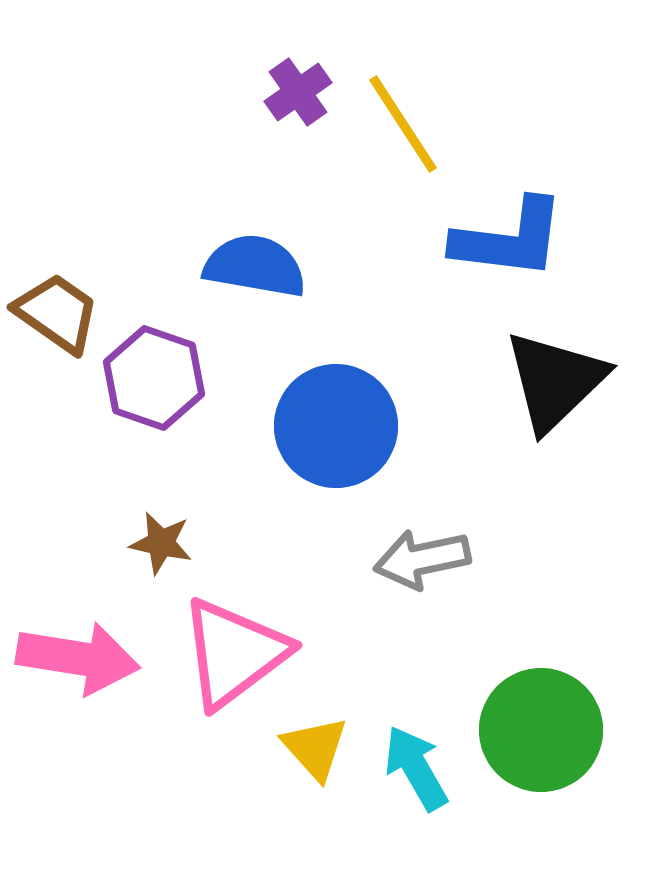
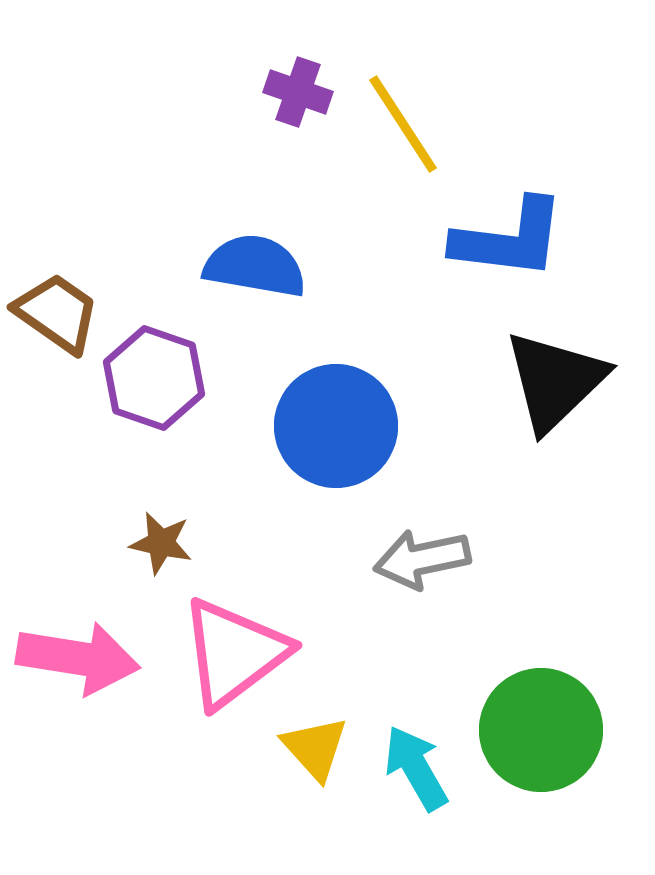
purple cross: rotated 36 degrees counterclockwise
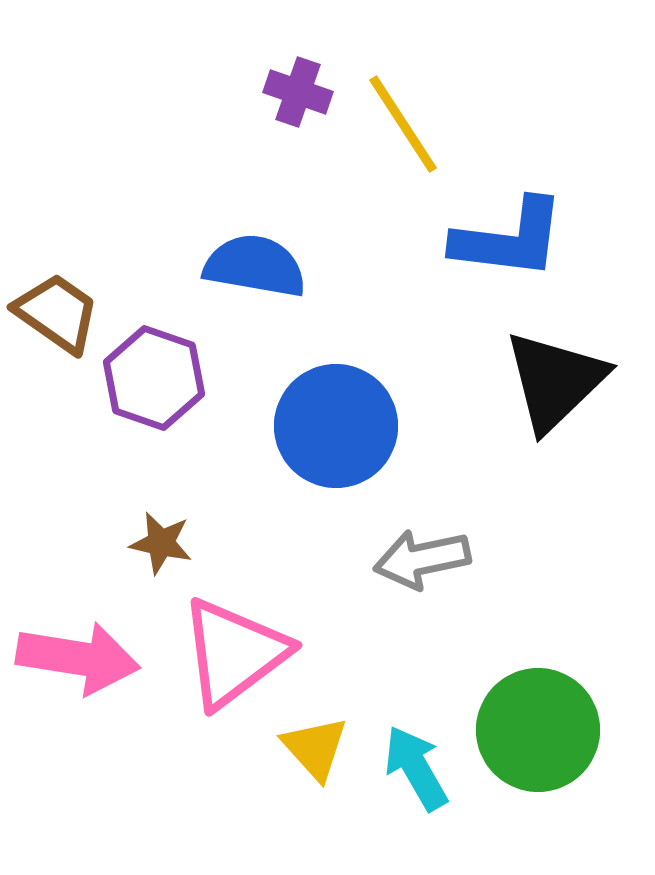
green circle: moved 3 px left
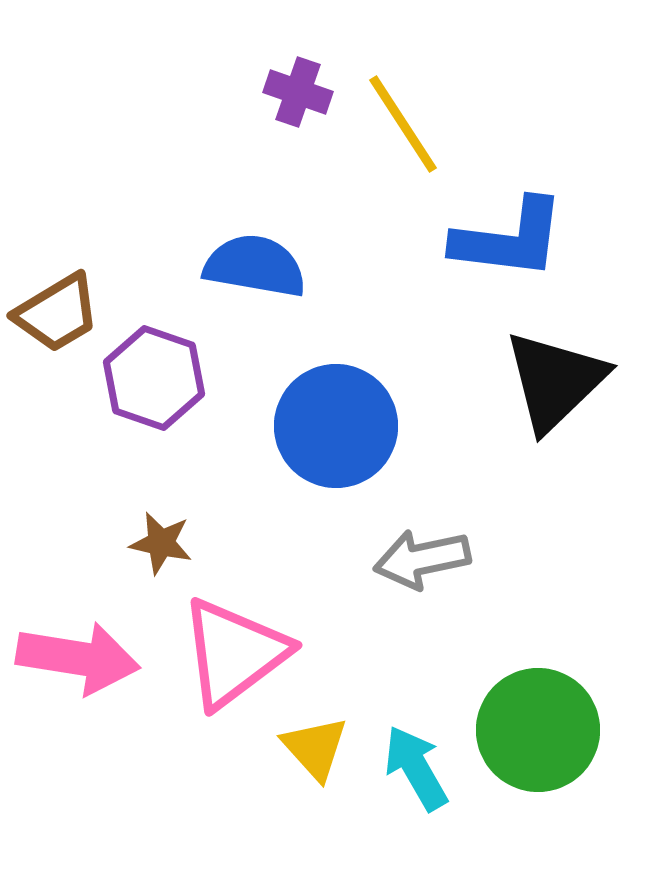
brown trapezoid: rotated 114 degrees clockwise
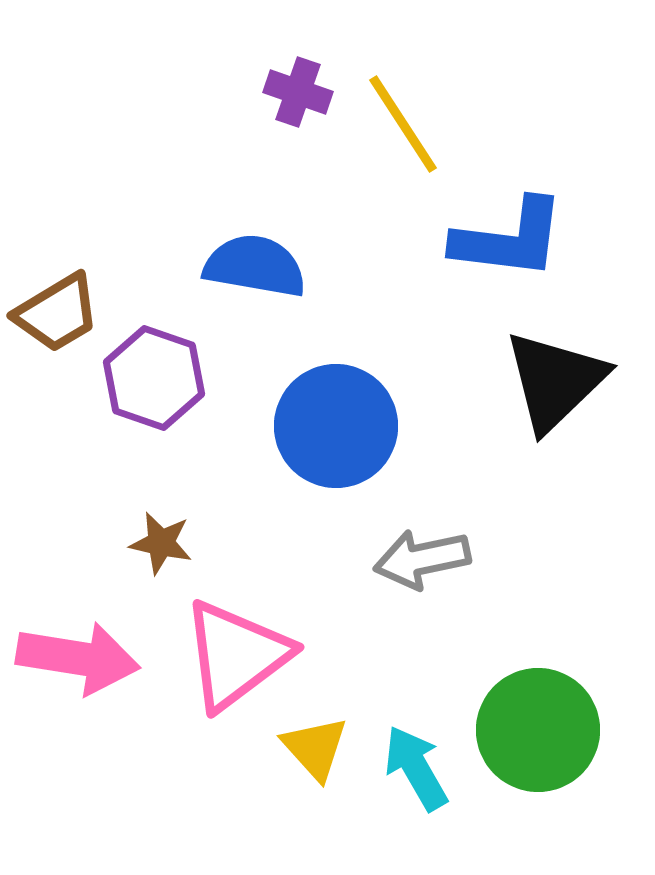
pink triangle: moved 2 px right, 2 px down
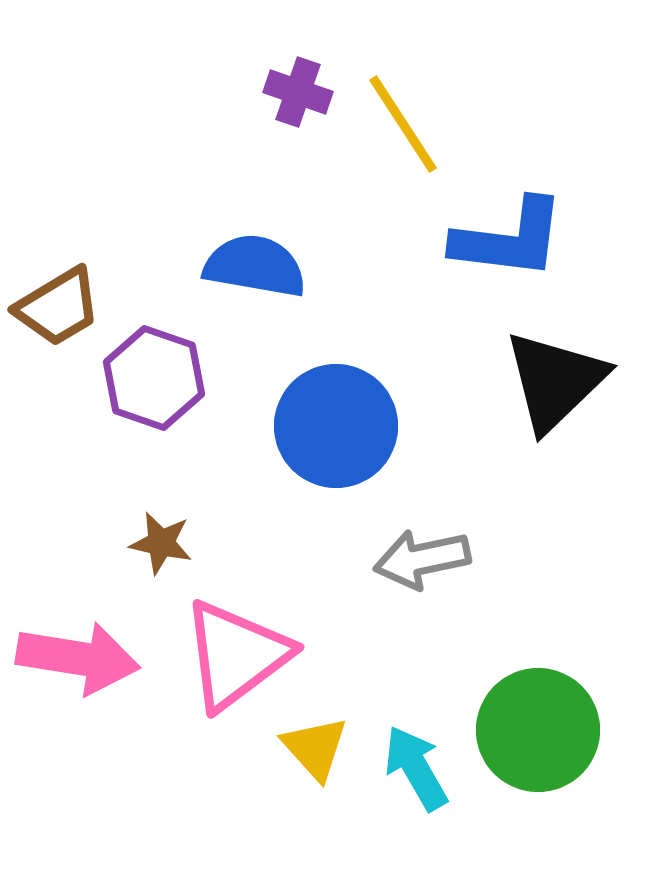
brown trapezoid: moved 1 px right, 6 px up
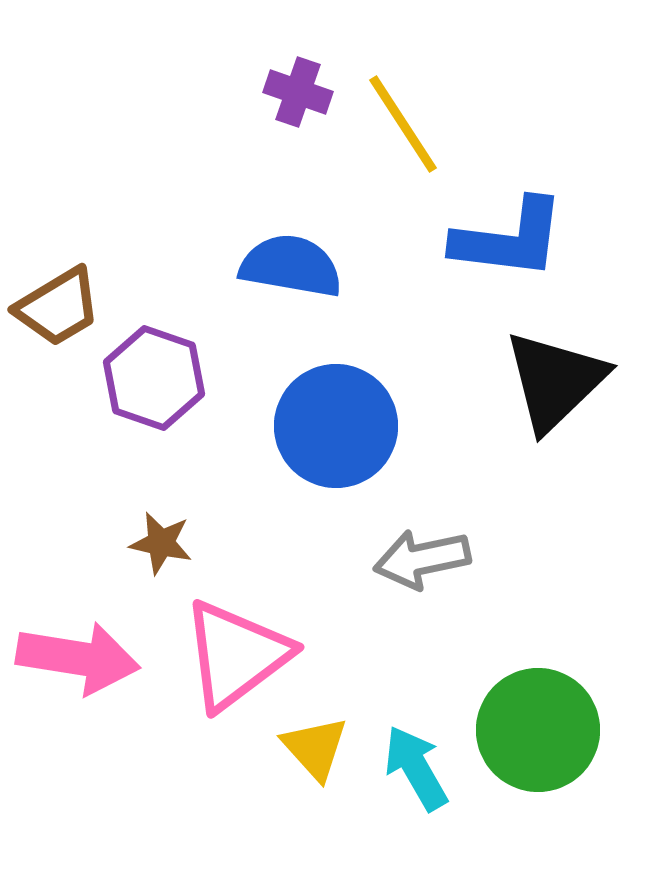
blue semicircle: moved 36 px right
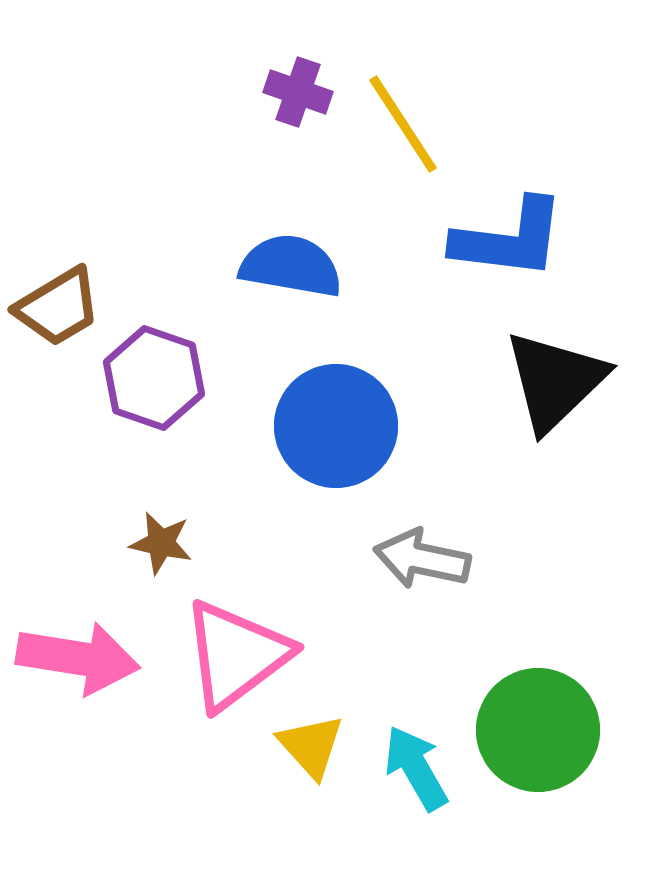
gray arrow: rotated 24 degrees clockwise
yellow triangle: moved 4 px left, 2 px up
